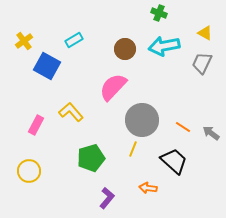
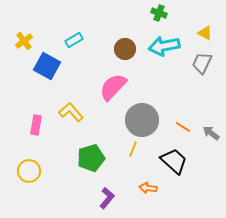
pink rectangle: rotated 18 degrees counterclockwise
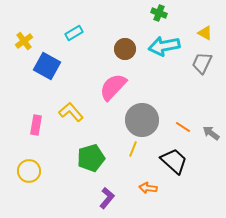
cyan rectangle: moved 7 px up
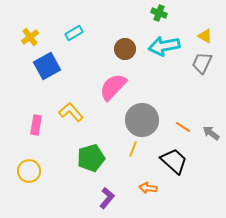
yellow triangle: moved 3 px down
yellow cross: moved 6 px right, 4 px up
blue square: rotated 32 degrees clockwise
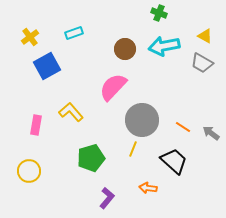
cyan rectangle: rotated 12 degrees clockwise
gray trapezoid: rotated 85 degrees counterclockwise
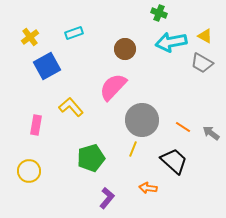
cyan arrow: moved 7 px right, 4 px up
yellow L-shape: moved 5 px up
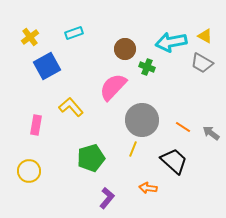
green cross: moved 12 px left, 54 px down
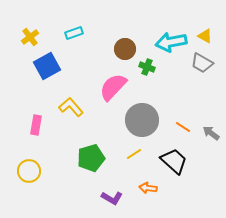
yellow line: moved 1 px right, 5 px down; rotated 35 degrees clockwise
purple L-shape: moved 5 px right; rotated 80 degrees clockwise
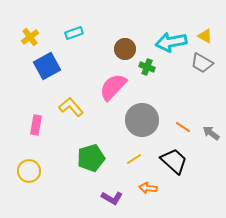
yellow line: moved 5 px down
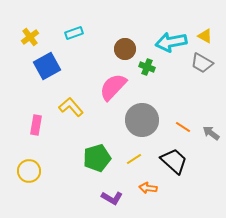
green pentagon: moved 6 px right
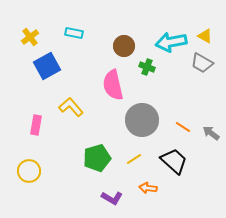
cyan rectangle: rotated 30 degrees clockwise
brown circle: moved 1 px left, 3 px up
pink semicircle: moved 2 px up; rotated 56 degrees counterclockwise
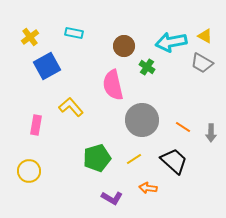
green cross: rotated 14 degrees clockwise
gray arrow: rotated 126 degrees counterclockwise
